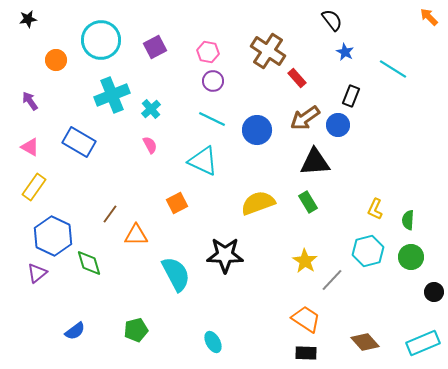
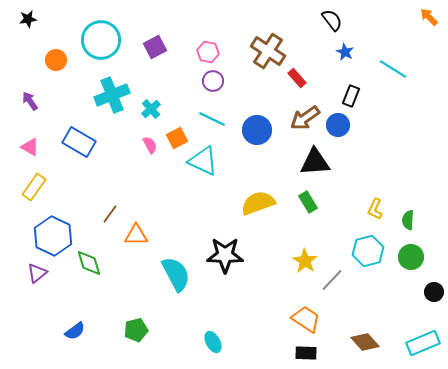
orange square at (177, 203): moved 65 px up
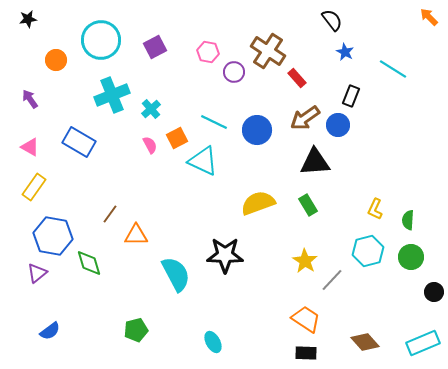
purple circle at (213, 81): moved 21 px right, 9 px up
purple arrow at (30, 101): moved 2 px up
cyan line at (212, 119): moved 2 px right, 3 px down
green rectangle at (308, 202): moved 3 px down
blue hexagon at (53, 236): rotated 15 degrees counterclockwise
blue semicircle at (75, 331): moved 25 px left
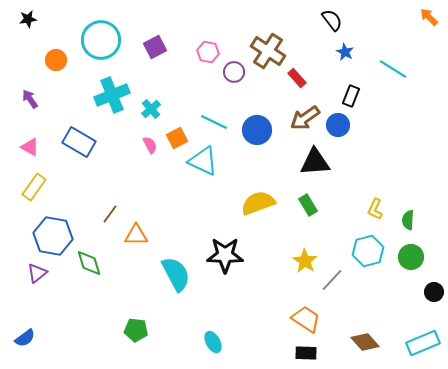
green pentagon at (136, 330): rotated 20 degrees clockwise
blue semicircle at (50, 331): moved 25 px left, 7 px down
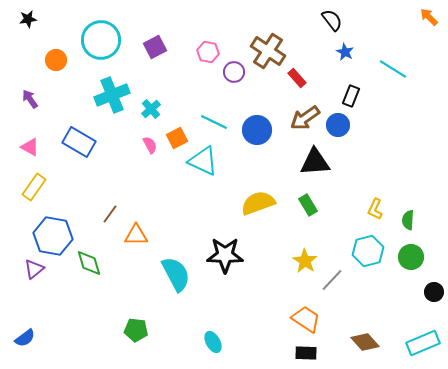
purple triangle at (37, 273): moved 3 px left, 4 px up
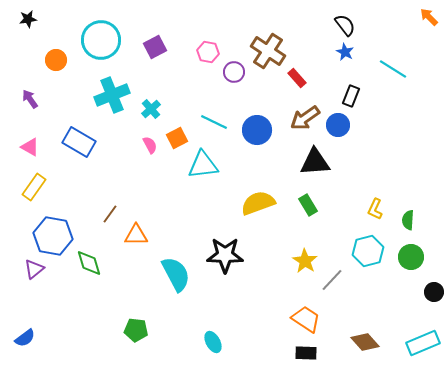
black semicircle at (332, 20): moved 13 px right, 5 px down
cyan triangle at (203, 161): moved 4 px down; rotated 32 degrees counterclockwise
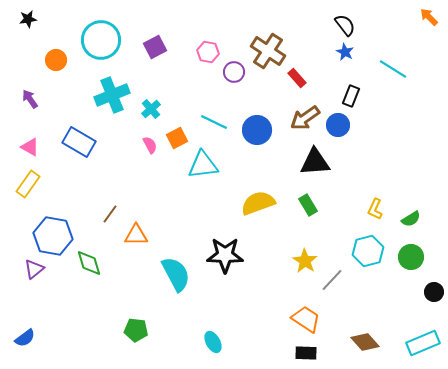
yellow rectangle at (34, 187): moved 6 px left, 3 px up
green semicircle at (408, 220): moved 3 px right, 1 px up; rotated 126 degrees counterclockwise
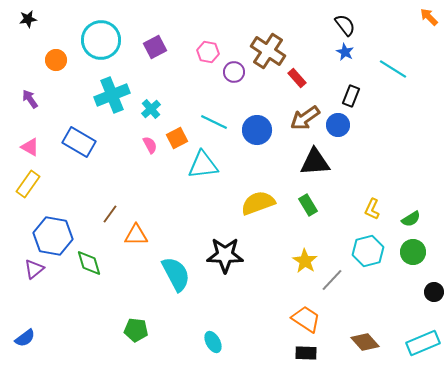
yellow L-shape at (375, 209): moved 3 px left
green circle at (411, 257): moved 2 px right, 5 px up
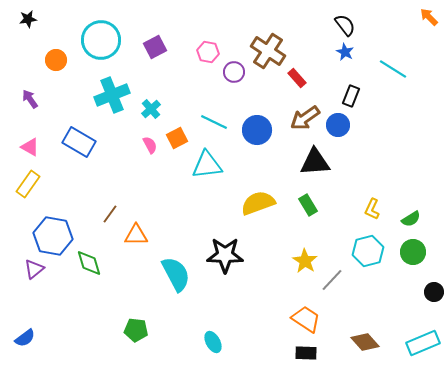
cyan triangle at (203, 165): moved 4 px right
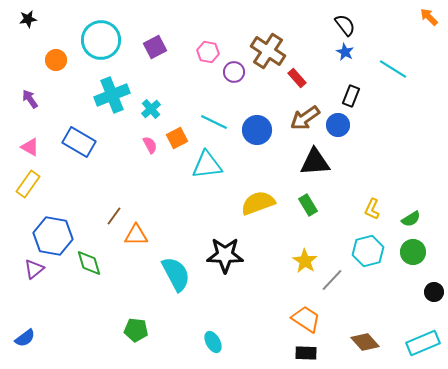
brown line at (110, 214): moved 4 px right, 2 px down
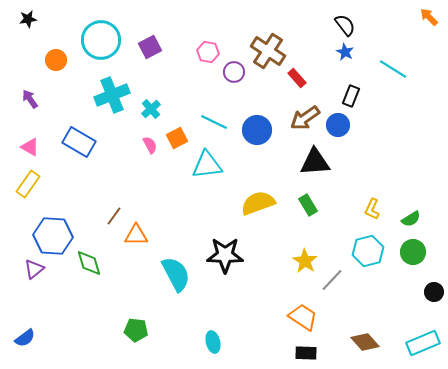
purple square at (155, 47): moved 5 px left
blue hexagon at (53, 236): rotated 6 degrees counterclockwise
orange trapezoid at (306, 319): moved 3 px left, 2 px up
cyan ellipse at (213, 342): rotated 15 degrees clockwise
